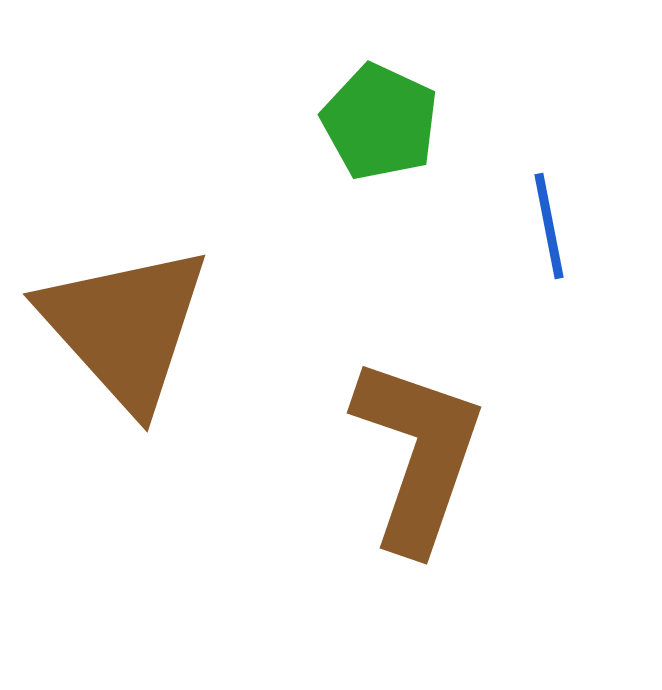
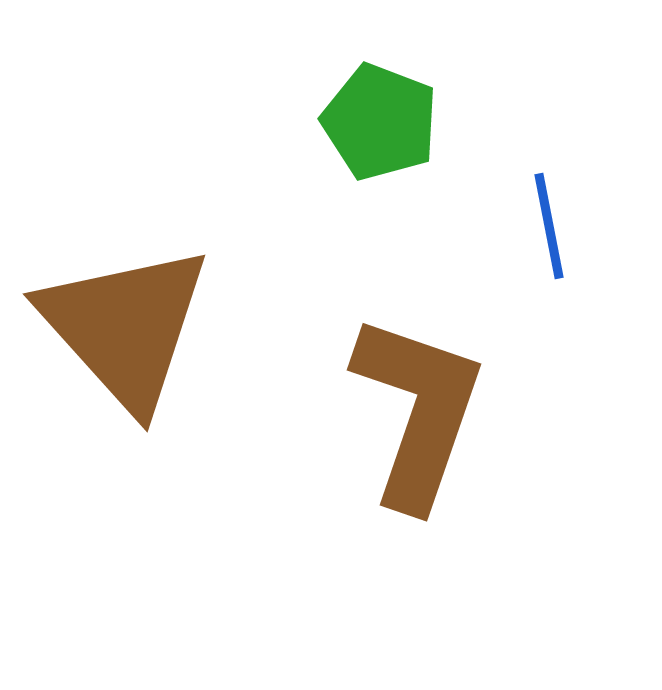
green pentagon: rotated 4 degrees counterclockwise
brown L-shape: moved 43 px up
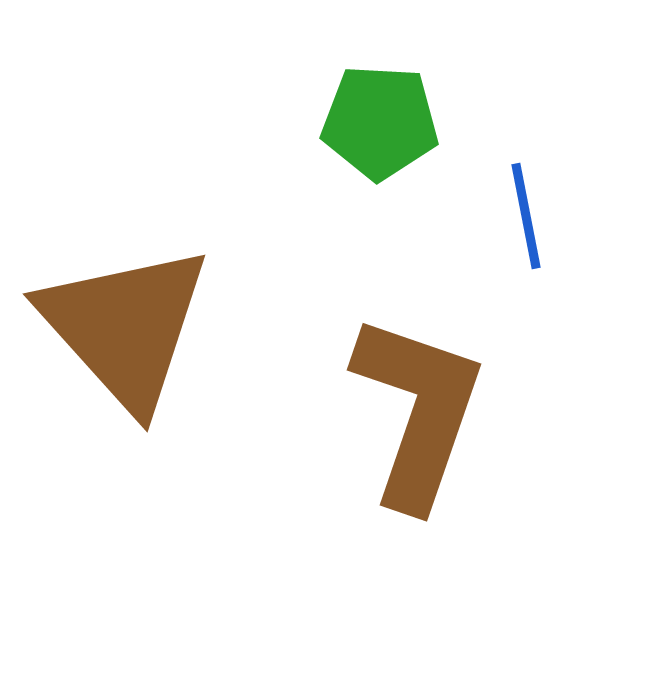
green pentagon: rotated 18 degrees counterclockwise
blue line: moved 23 px left, 10 px up
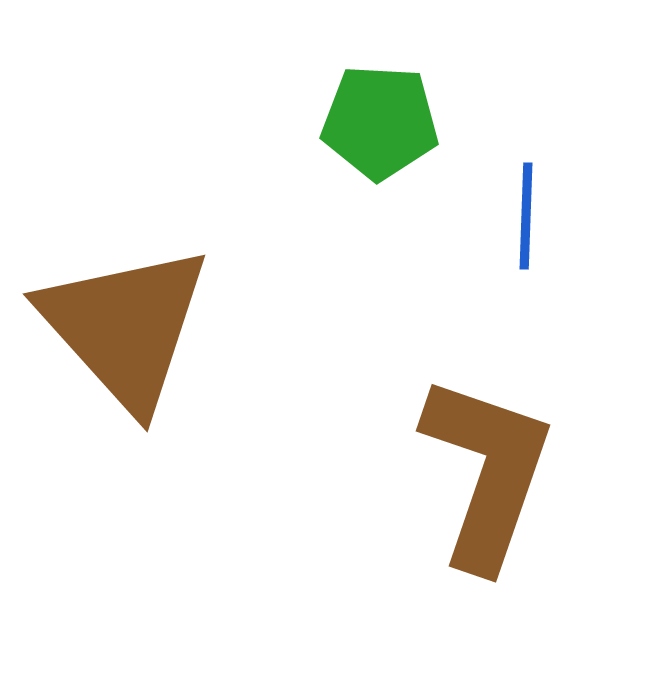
blue line: rotated 13 degrees clockwise
brown L-shape: moved 69 px right, 61 px down
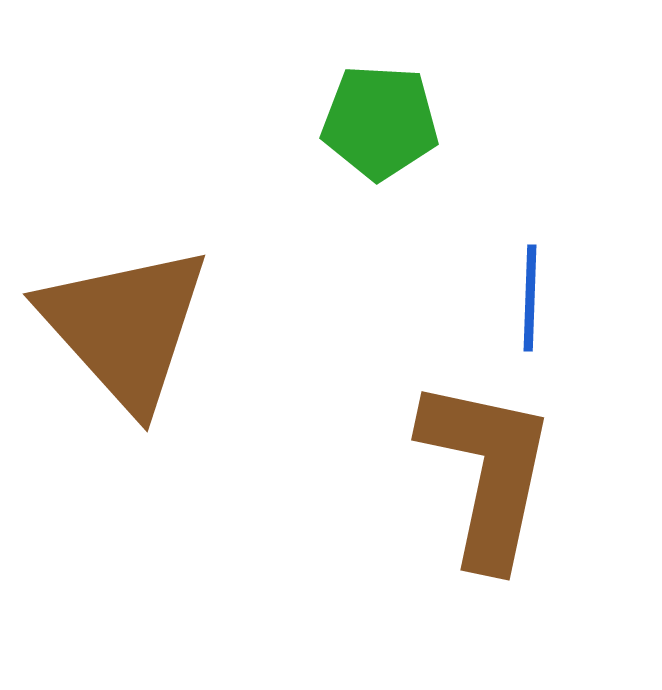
blue line: moved 4 px right, 82 px down
brown L-shape: rotated 7 degrees counterclockwise
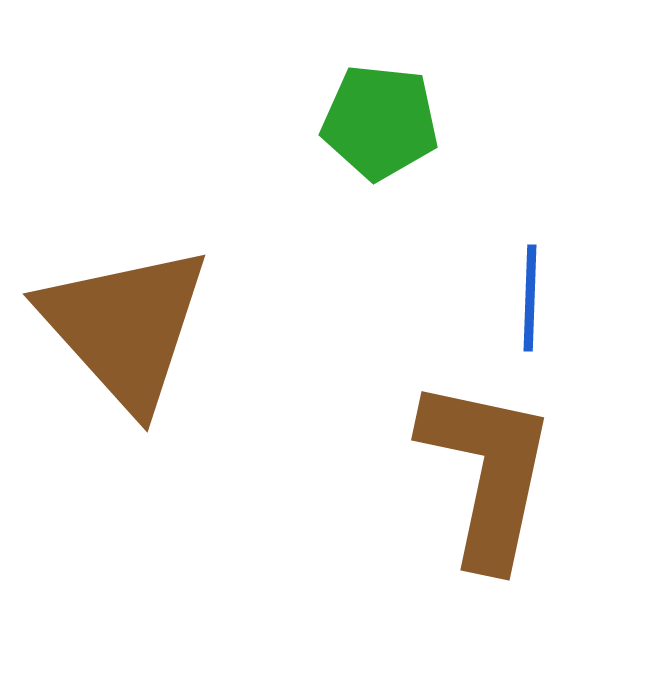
green pentagon: rotated 3 degrees clockwise
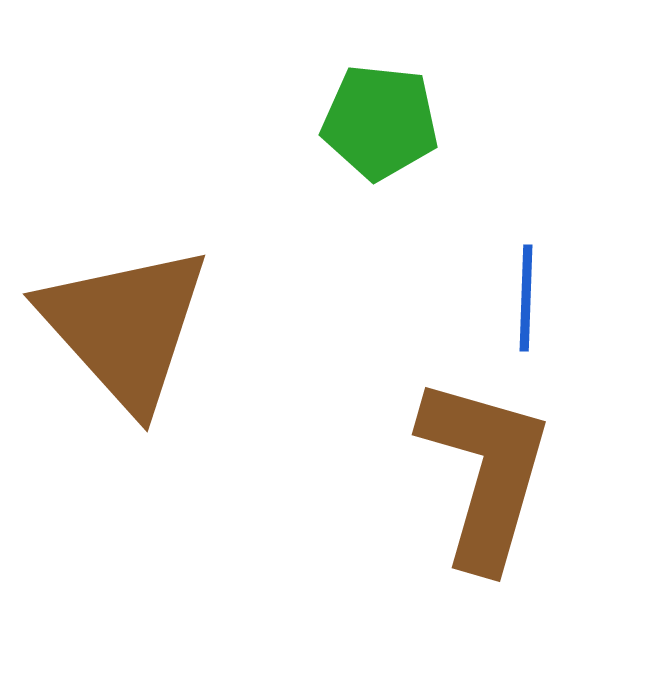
blue line: moved 4 px left
brown L-shape: moved 2 px left; rotated 4 degrees clockwise
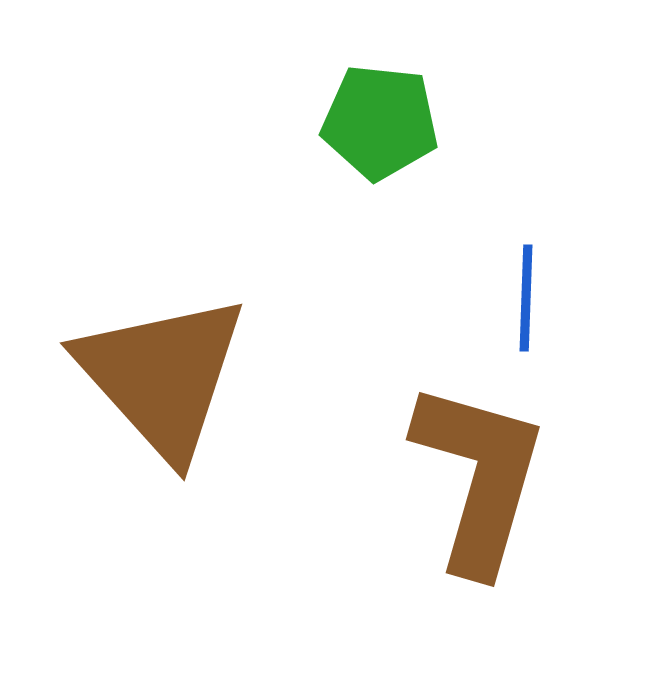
brown triangle: moved 37 px right, 49 px down
brown L-shape: moved 6 px left, 5 px down
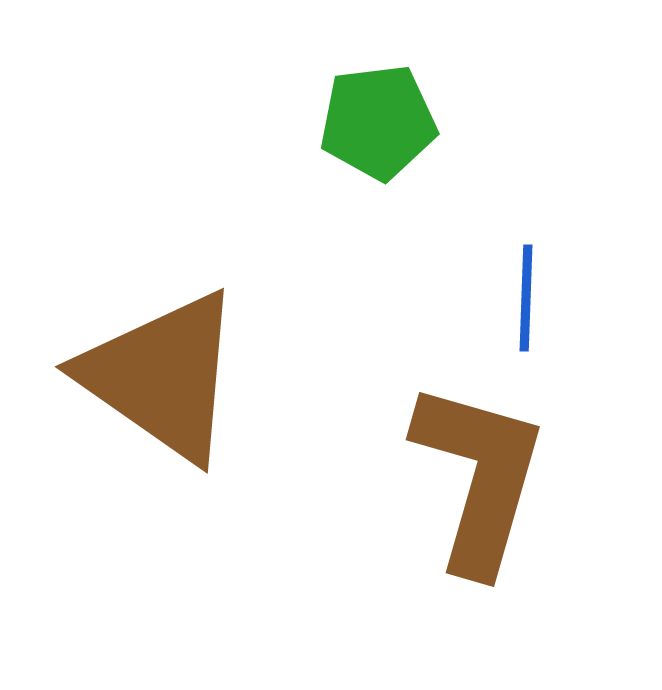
green pentagon: moved 2 px left; rotated 13 degrees counterclockwise
brown triangle: rotated 13 degrees counterclockwise
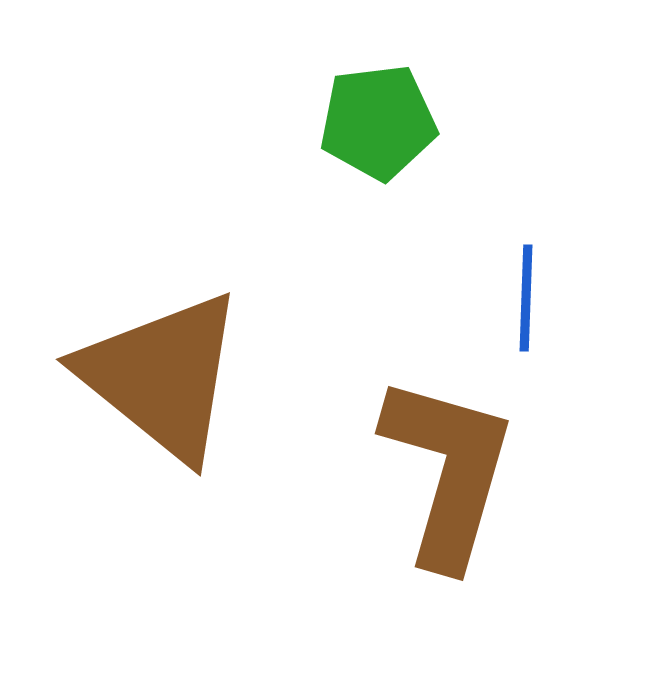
brown triangle: rotated 4 degrees clockwise
brown L-shape: moved 31 px left, 6 px up
